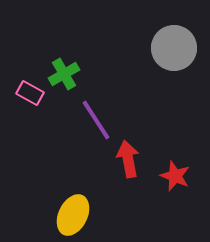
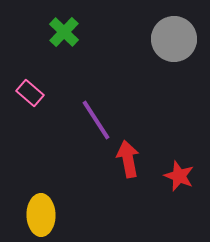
gray circle: moved 9 px up
green cross: moved 42 px up; rotated 16 degrees counterclockwise
pink rectangle: rotated 12 degrees clockwise
red star: moved 4 px right
yellow ellipse: moved 32 px left; rotated 27 degrees counterclockwise
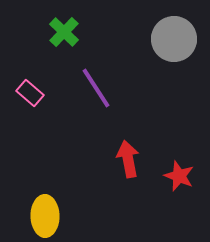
purple line: moved 32 px up
yellow ellipse: moved 4 px right, 1 px down
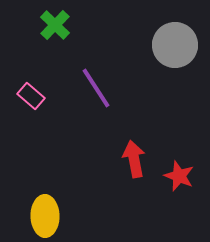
green cross: moved 9 px left, 7 px up
gray circle: moved 1 px right, 6 px down
pink rectangle: moved 1 px right, 3 px down
red arrow: moved 6 px right
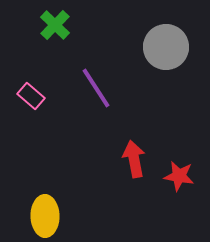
gray circle: moved 9 px left, 2 px down
red star: rotated 12 degrees counterclockwise
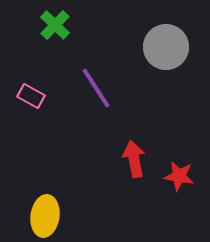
pink rectangle: rotated 12 degrees counterclockwise
yellow ellipse: rotated 9 degrees clockwise
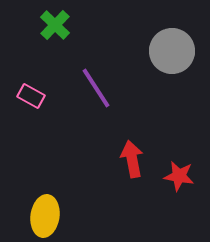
gray circle: moved 6 px right, 4 px down
red arrow: moved 2 px left
